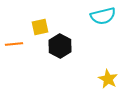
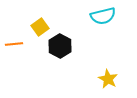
yellow square: rotated 24 degrees counterclockwise
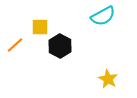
cyan semicircle: rotated 15 degrees counterclockwise
yellow square: rotated 36 degrees clockwise
orange line: moved 1 px right, 1 px down; rotated 36 degrees counterclockwise
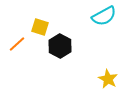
cyan semicircle: moved 1 px right
yellow square: rotated 18 degrees clockwise
orange line: moved 2 px right, 1 px up
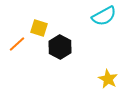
yellow square: moved 1 px left, 1 px down
black hexagon: moved 1 px down
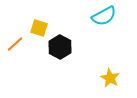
orange line: moved 2 px left
yellow star: moved 2 px right, 1 px up
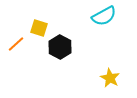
orange line: moved 1 px right
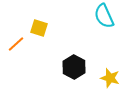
cyan semicircle: rotated 95 degrees clockwise
black hexagon: moved 14 px right, 20 px down
yellow star: rotated 12 degrees counterclockwise
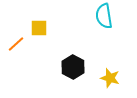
cyan semicircle: rotated 15 degrees clockwise
yellow square: rotated 18 degrees counterclockwise
black hexagon: moved 1 px left
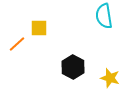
orange line: moved 1 px right
